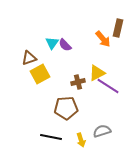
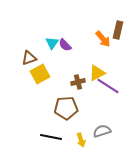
brown rectangle: moved 2 px down
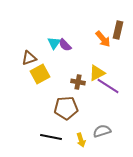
cyan triangle: moved 2 px right
brown cross: rotated 24 degrees clockwise
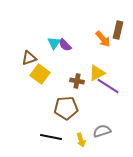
yellow square: rotated 24 degrees counterclockwise
brown cross: moved 1 px left, 1 px up
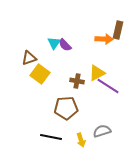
orange arrow: moved 1 px right; rotated 48 degrees counterclockwise
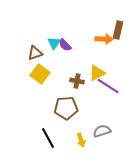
brown triangle: moved 6 px right, 5 px up
black line: moved 3 px left, 1 px down; rotated 50 degrees clockwise
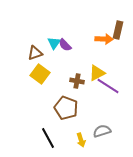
brown pentagon: rotated 25 degrees clockwise
